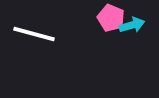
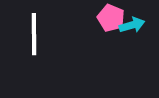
white line: rotated 75 degrees clockwise
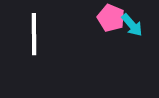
cyan arrow: rotated 65 degrees clockwise
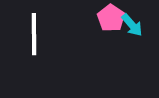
pink pentagon: rotated 12 degrees clockwise
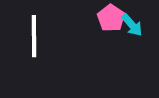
white line: moved 2 px down
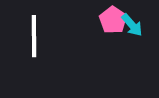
pink pentagon: moved 2 px right, 2 px down
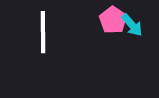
white line: moved 9 px right, 4 px up
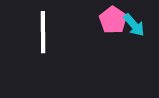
cyan arrow: moved 2 px right
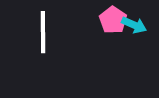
cyan arrow: rotated 25 degrees counterclockwise
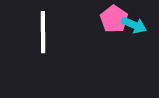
pink pentagon: moved 1 px right, 1 px up
